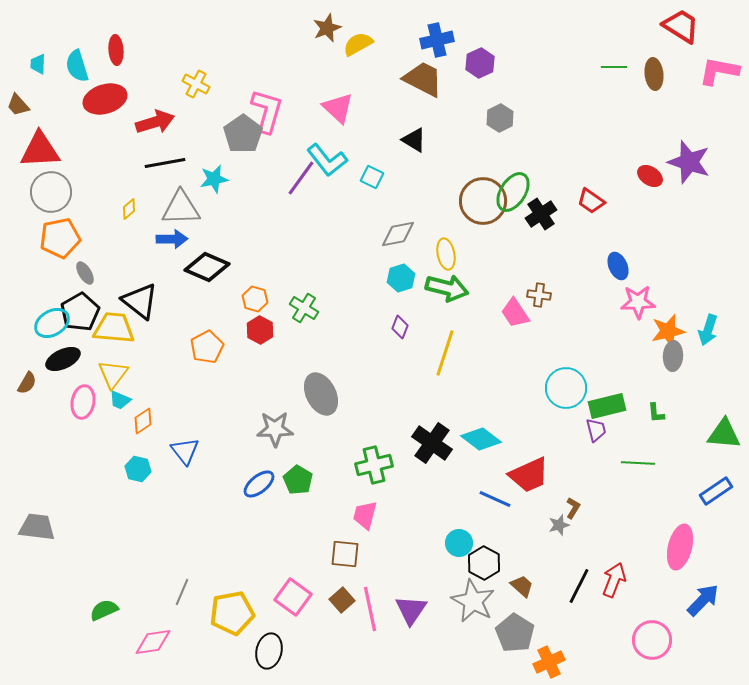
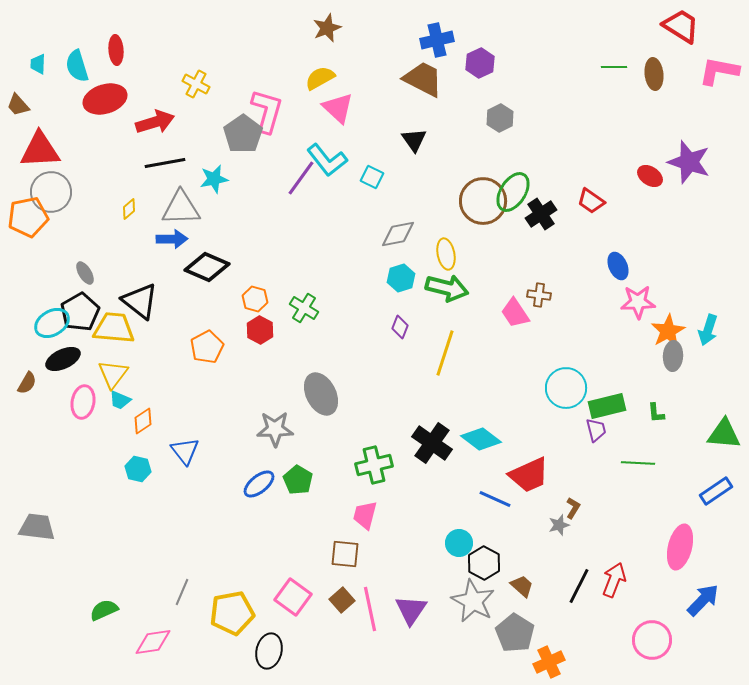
yellow semicircle at (358, 44): moved 38 px left, 34 px down
black triangle at (414, 140): rotated 24 degrees clockwise
orange pentagon at (60, 238): moved 32 px left, 21 px up
orange star at (668, 331): rotated 16 degrees counterclockwise
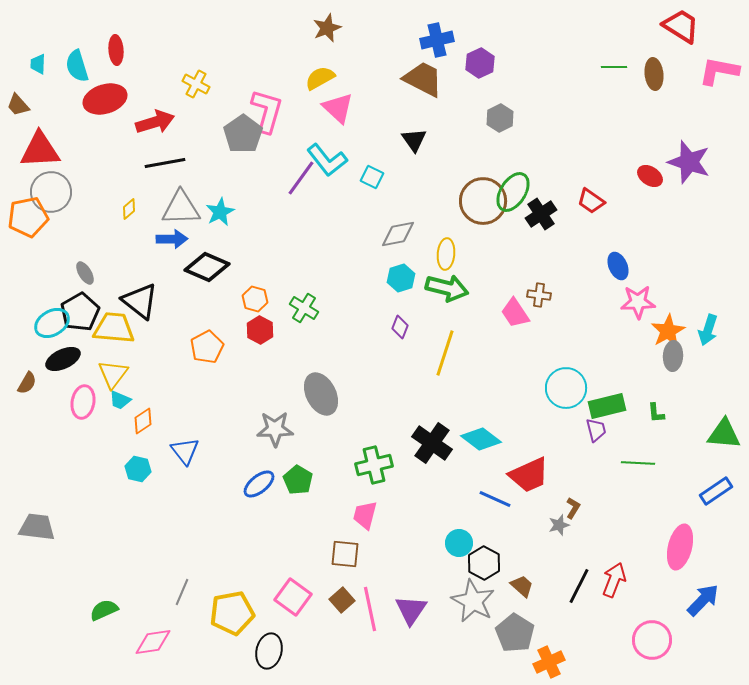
cyan star at (214, 179): moved 6 px right, 33 px down; rotated 16 degrees counterclockwise
yellow ellipse at (446, 254): rotated 16 degrees clockwise
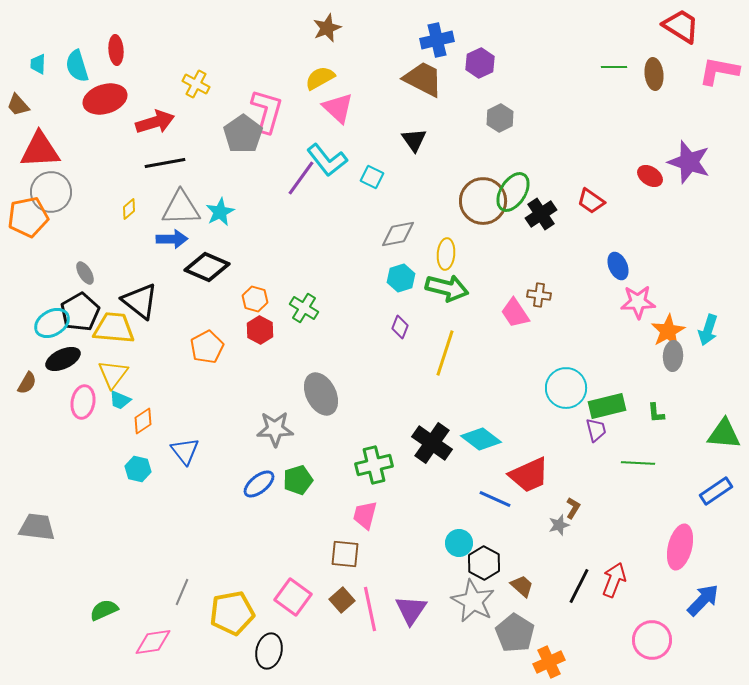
green pentagon at (298, 480): rotated 24 degrees clockwise
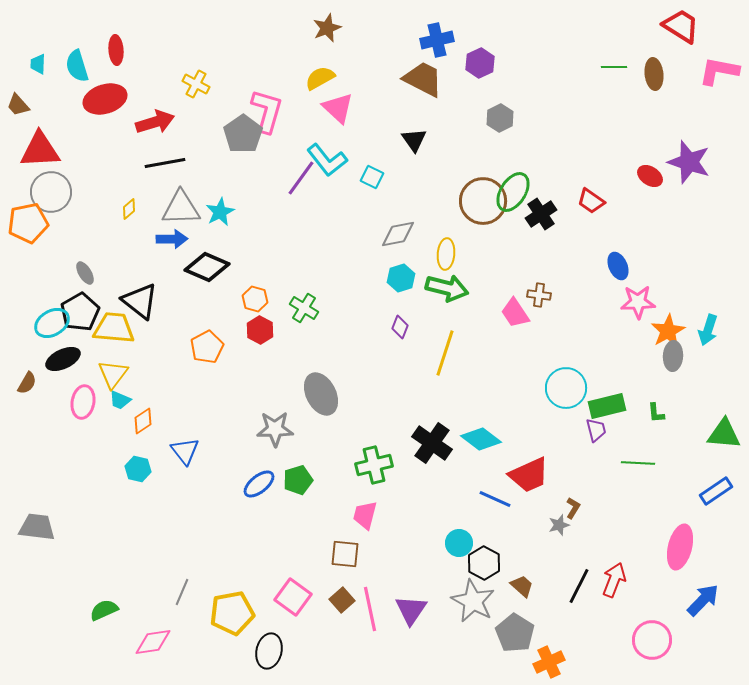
orange pentagon at (28, 217): moved 6 px down
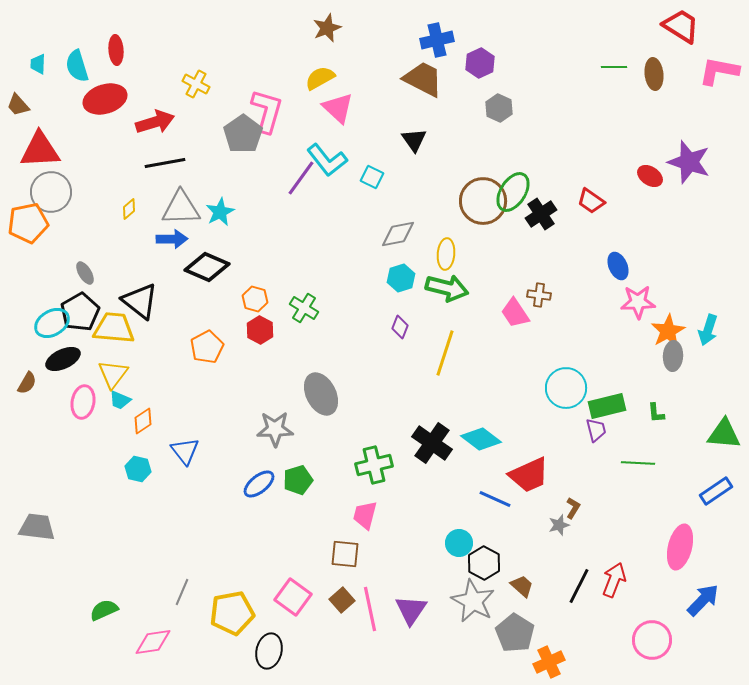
gray hexagon at (500, 118): moved 1 px left, 10 px up; rotated 8 degrees counterclockwise
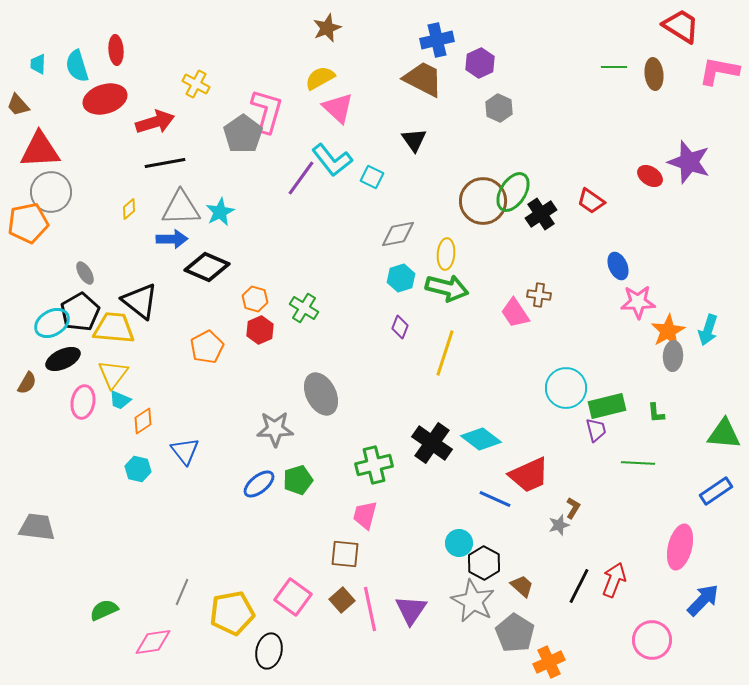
cyan L-shape at (327, 160): moved 5 px right
red hexagon at (260, 330): rotated 8 degrees clockwise
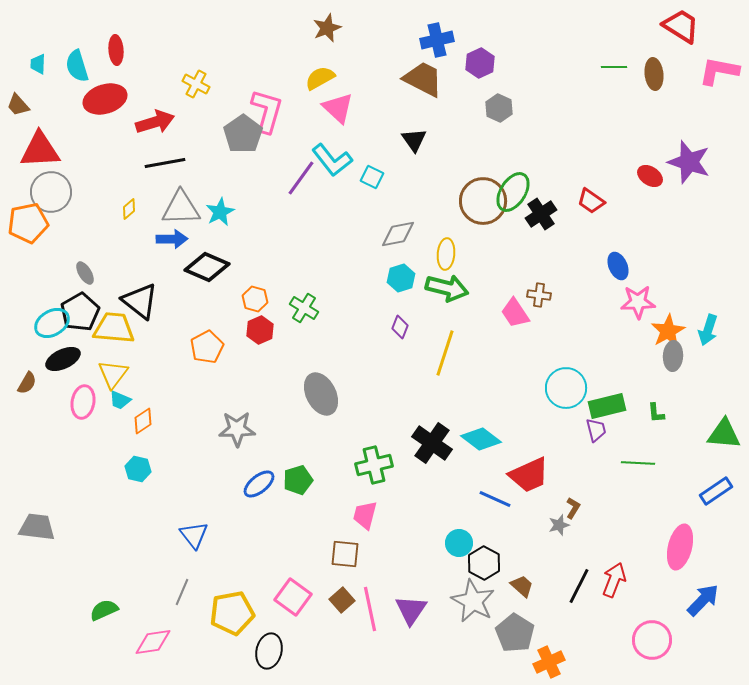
gray star at (275, 429): moved 38 px left
blue triangle at (185, 451): moved 9 px right, 84 px down
